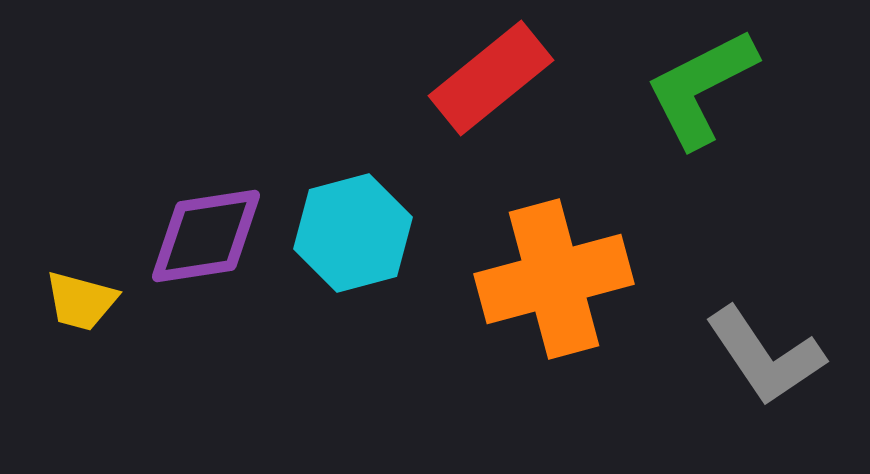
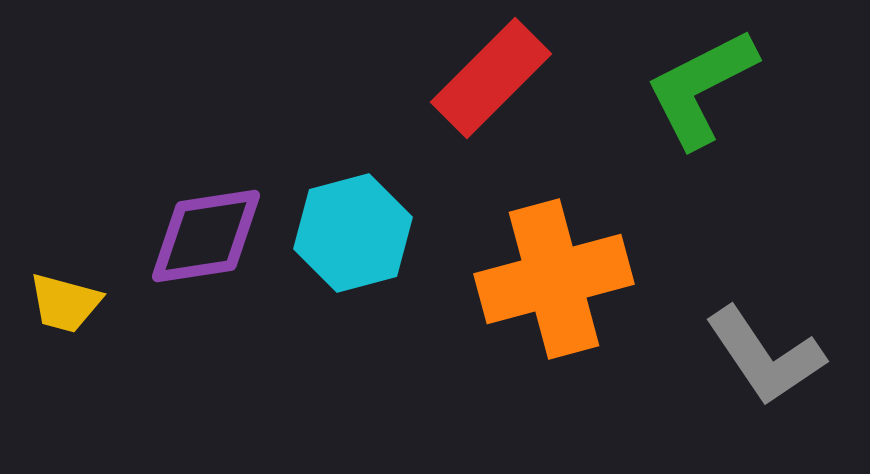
red rectangle: rotated 6 degrees counterclockwise
yellow trapezoid: moved 16 px left, 2 px down
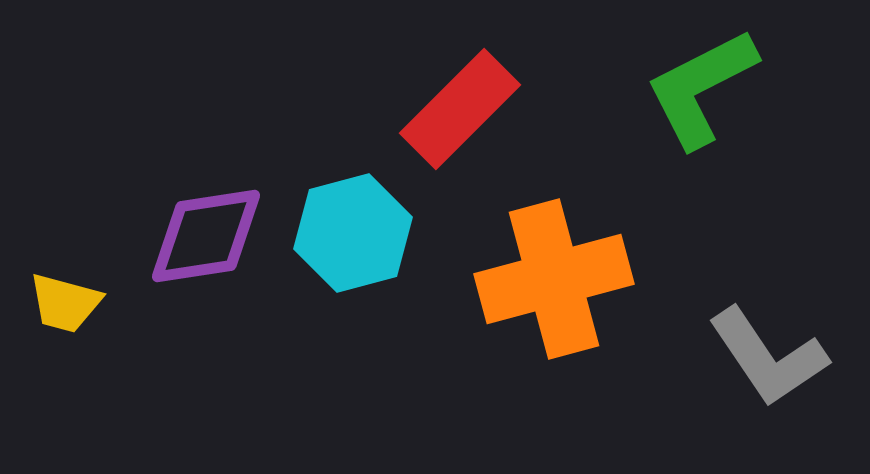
red rectangle: moved 31 px left, 31 px down
gray L-shape: moved 3 px right, 1 px down
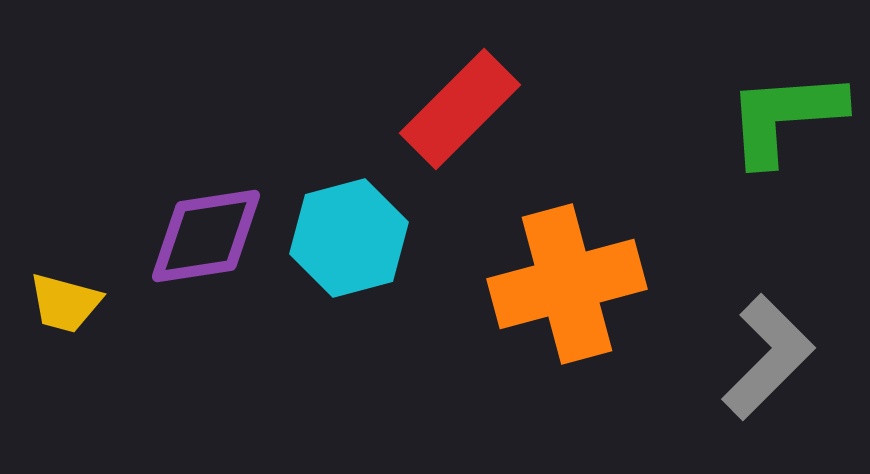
green L-shape: moved 84 px right, 29 px down; rotated 23 degrees clockwise
cyan hexagon: moved 4 px left, 5 px down
orange cross: moved 13 px right, 5 px down
gray L-shape: rotated 101 degrees counterclockwise
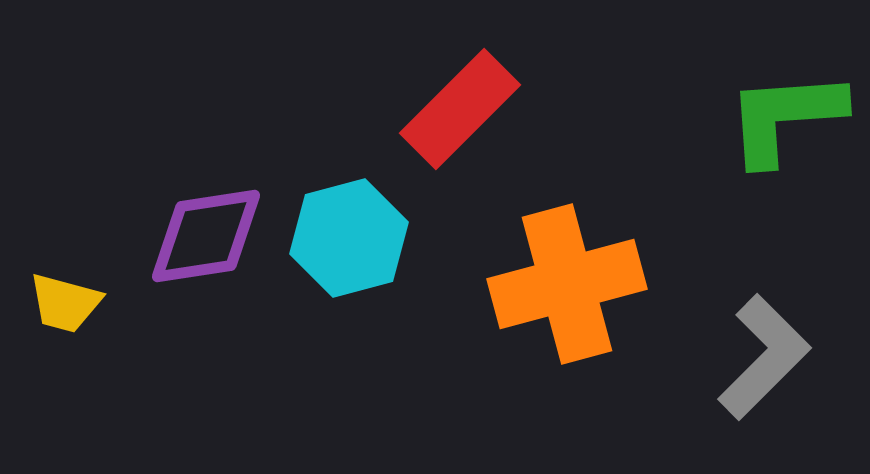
gray L-shape: moved 4 px left
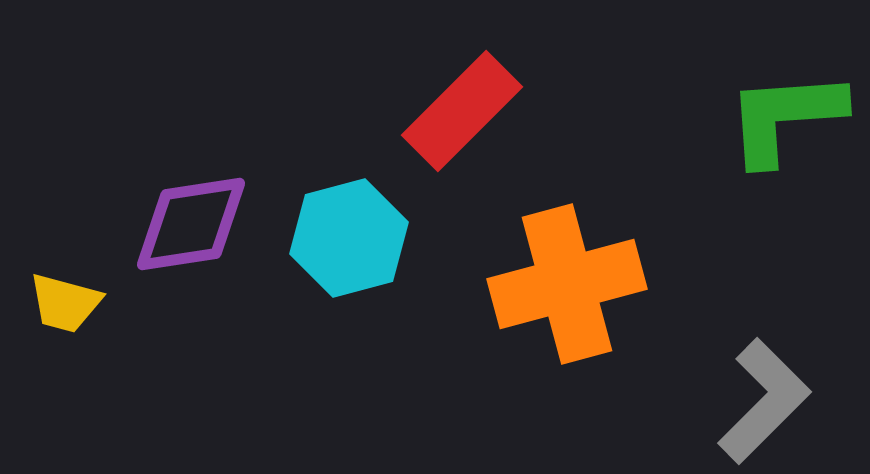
red rectangle: moved 2 px right, 2 px down
purple diamond: moved 15 px left, 12 px up
gray L-shape: moved 44 px down
